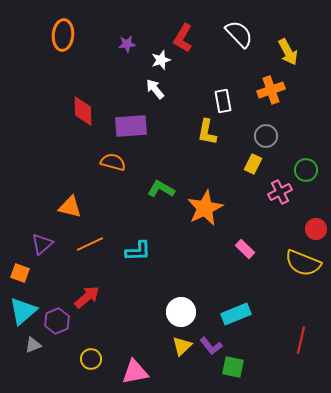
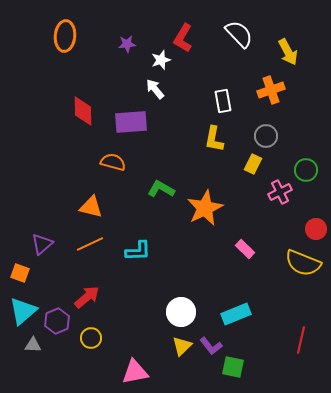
orange ellipse: moved 2 px right, 1 px down
purple rectangle: moved 4 px up
yellow L-shape: moved 7 px right, 7 px down
orange triangle: moved 21 px right
gray triangle: rotated 24 degrees clockwise
yellow circle: moved 21 px up
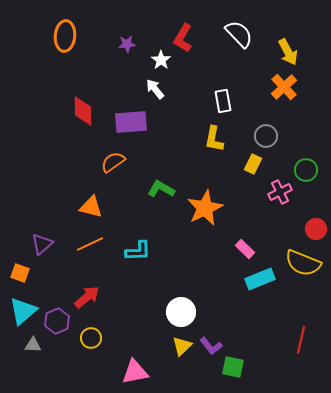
white star: rotated 18 degrees counterclockwise
orange cross: moved 13 px right, 3 px up; rotated 24 degrees counterclockwise
orange semicircle: rotated 50 degrees counterclockwise
cyan rectangle: moved 24 px right, 35 px up
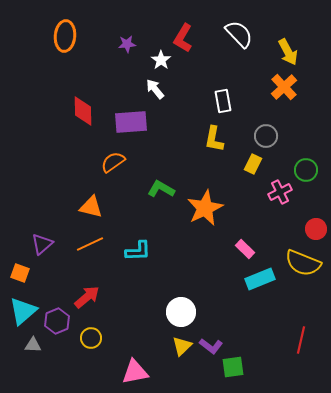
purple L-shape: rotated 15 degrees counterclockwise
green square: rotated 20 degrees counterclockwise
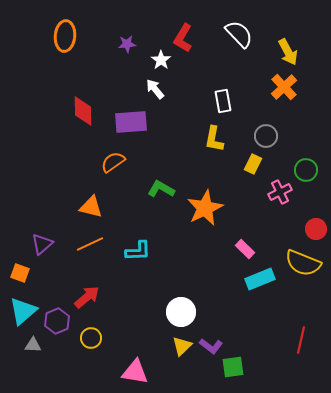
pink triangle: rotated 20 degrees clockwise
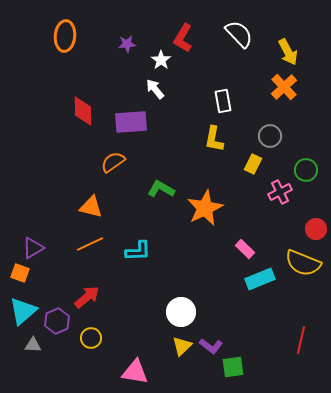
gray circle: moved 4 px right
purple triangle: moved 9 px left, 4 px down; rotated 10 degrees clockwise
